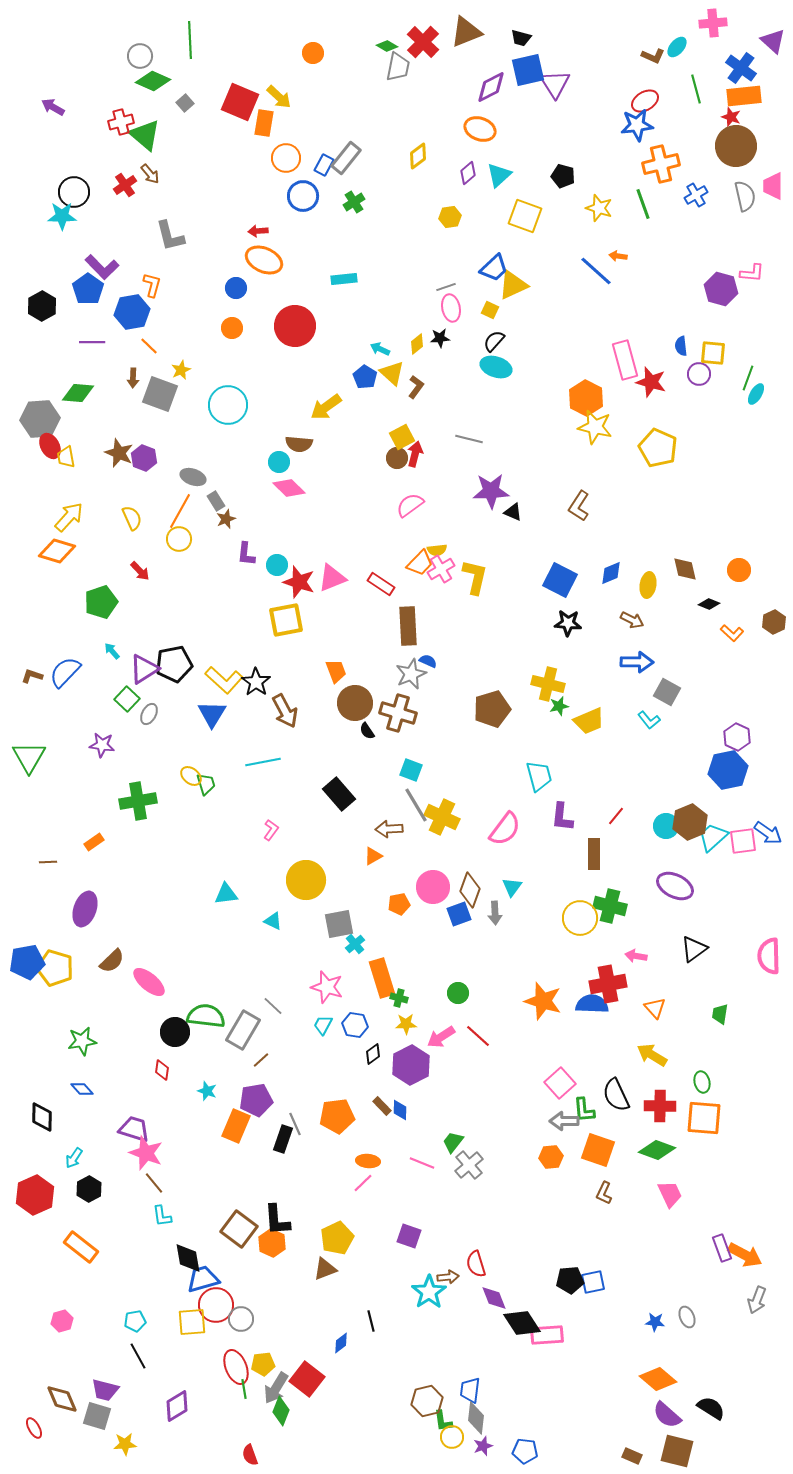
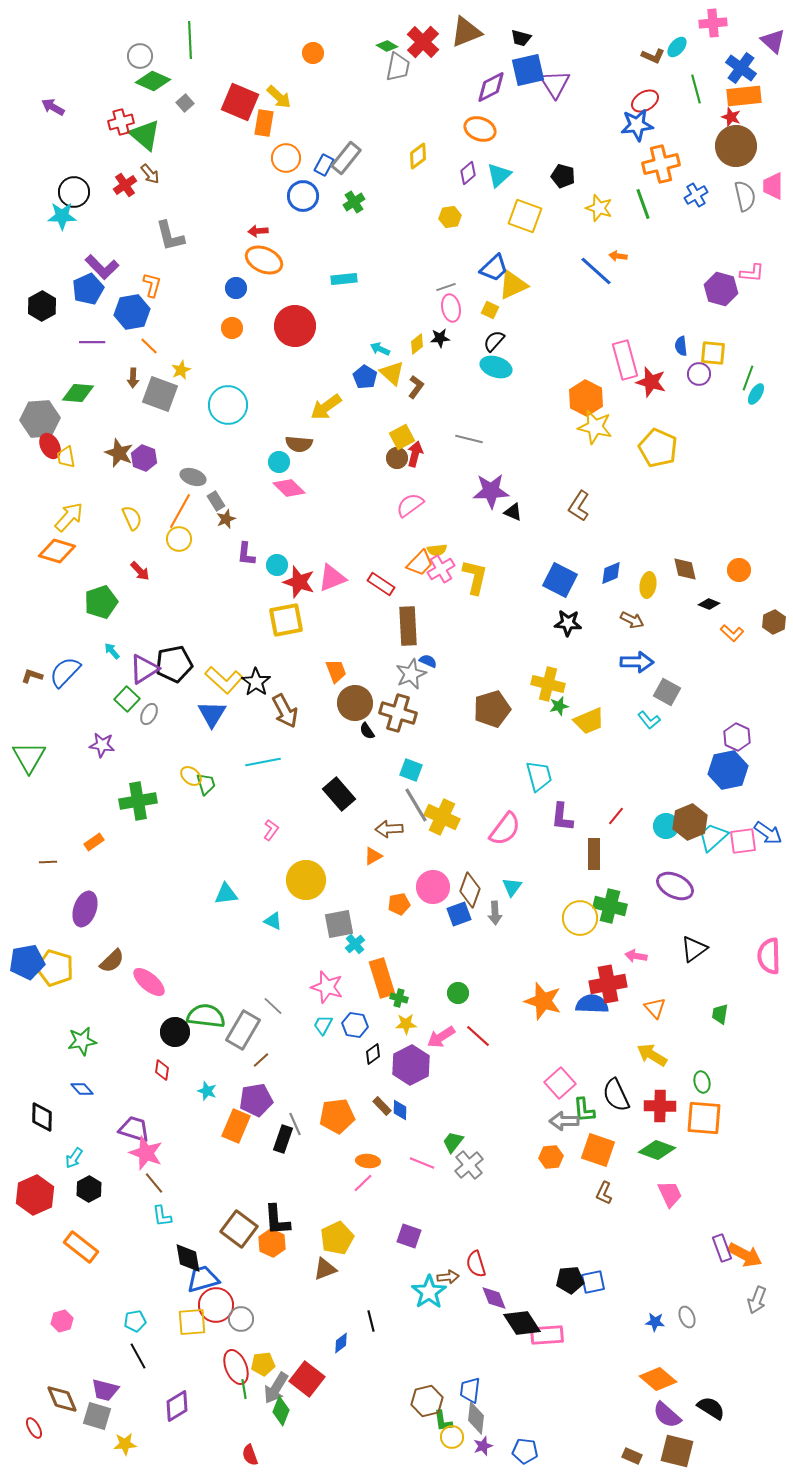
blue pentagon at (88, 289): rotated 12 degrees clockwise
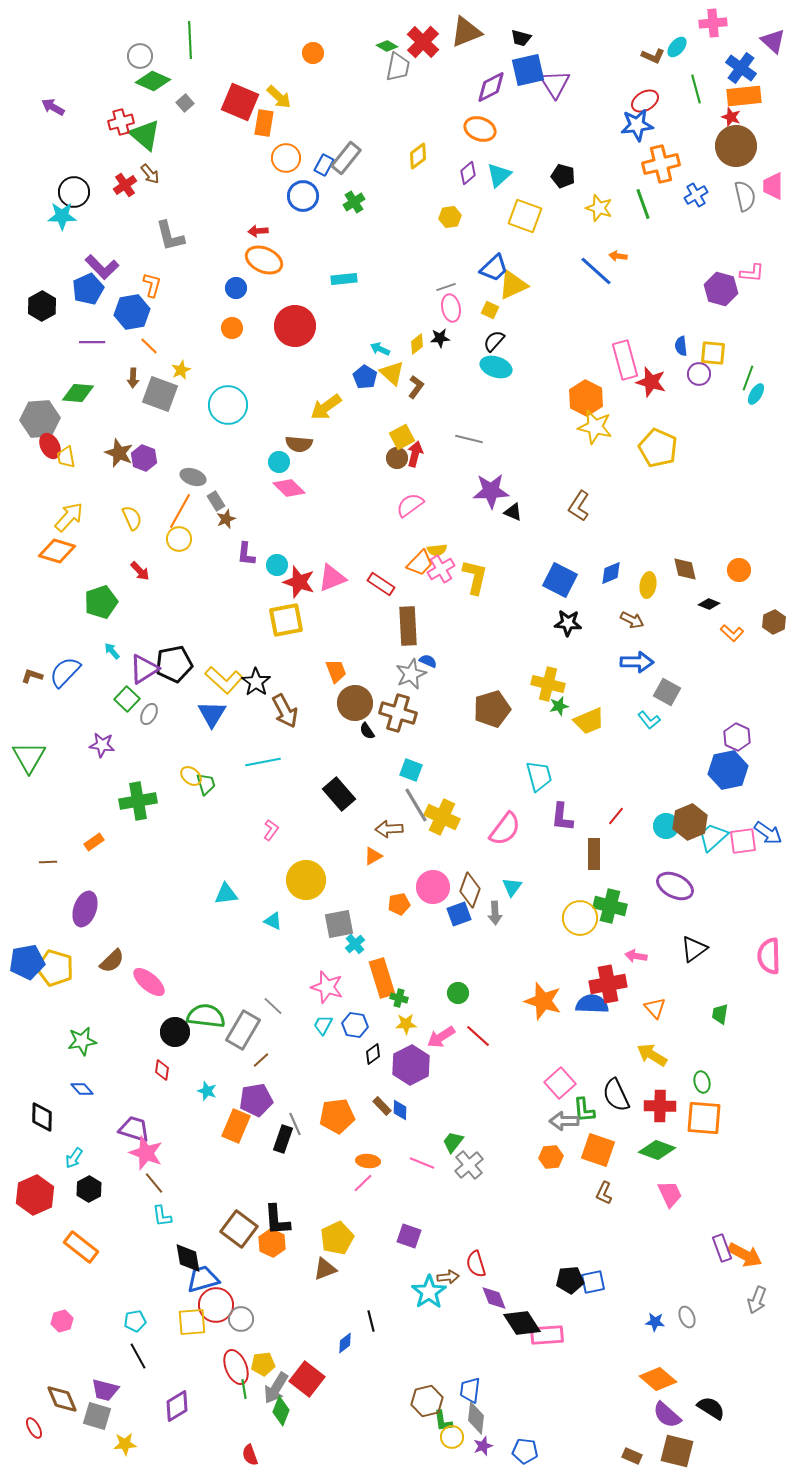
blue diamond at (341, 1343): moved 4 px right
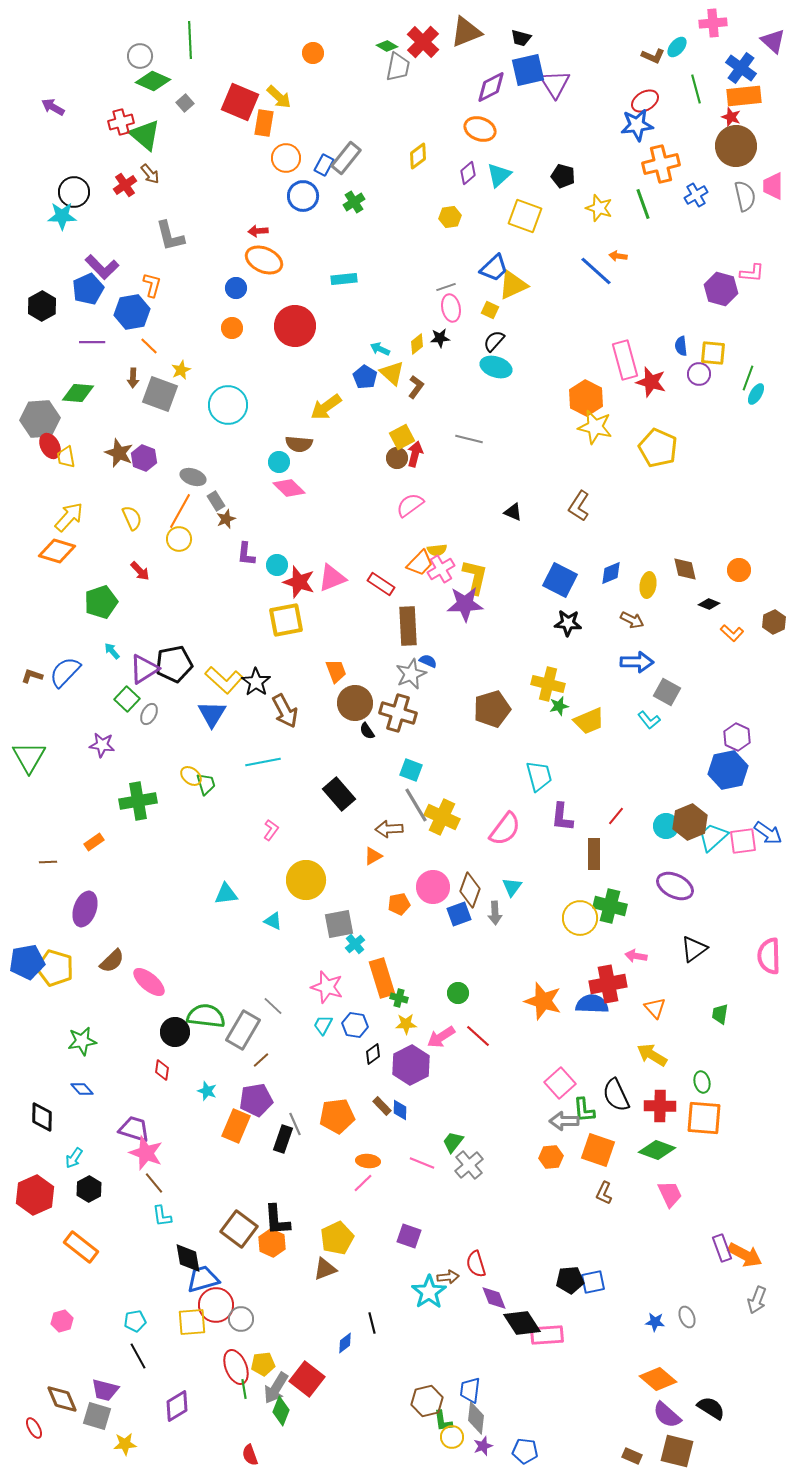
purple star at (491, 491): moved 26 px left, 113 px down
black line at (371, 1321): moved 1 px right, 2 px down
